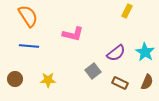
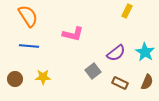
yellow star: moved 5 px left, 3 px up
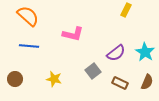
yellow rectangle: moved 1 px left, 1 px up
orange semicircle: rotated 15 degrees counterclockwise
yellow star: moved 11 px right, 2 px down; rotated 14 degrees clockwise
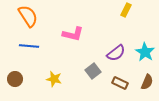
orange semicircle: rotated 15 degrees clockwise
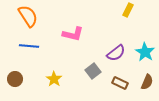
yellow rectangle: moved 2 px right
yellow star: rotated 21 degrees clockwise
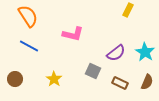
blue line: rotated 24 degrees clockwise
gray square: rotated 28 degrees counterclockwise
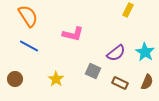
yellow star: moved 2 px right
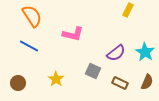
orange semicircle: moved 4 px right
brown circle: moved 3 px right, 4 px down
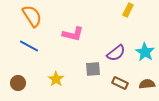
gray square: moved 2 px up; rotated 28 degrees counterclockwise
brown semicircle: moved 2 px down; rotated 119 degrees counterclockwise
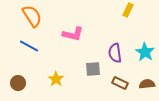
purple semicircle: moved 1 px left; rotated 120 degrees clockwise
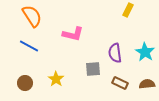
brown circle: moved 7 px right
